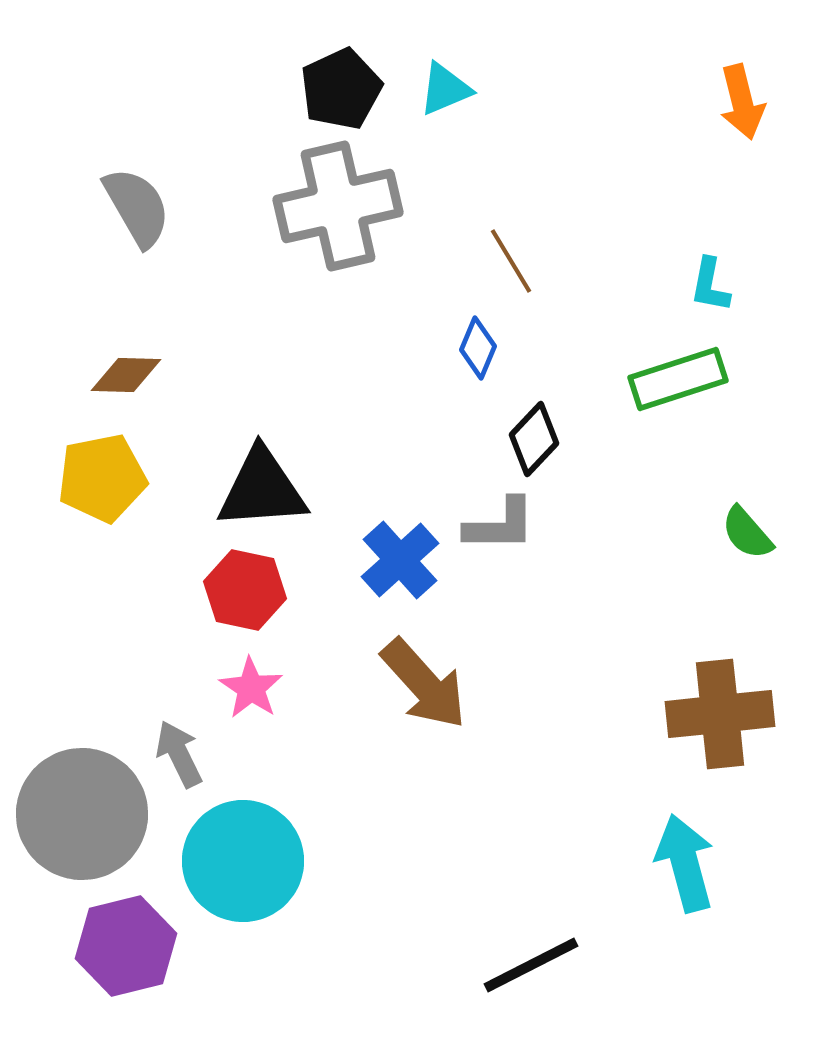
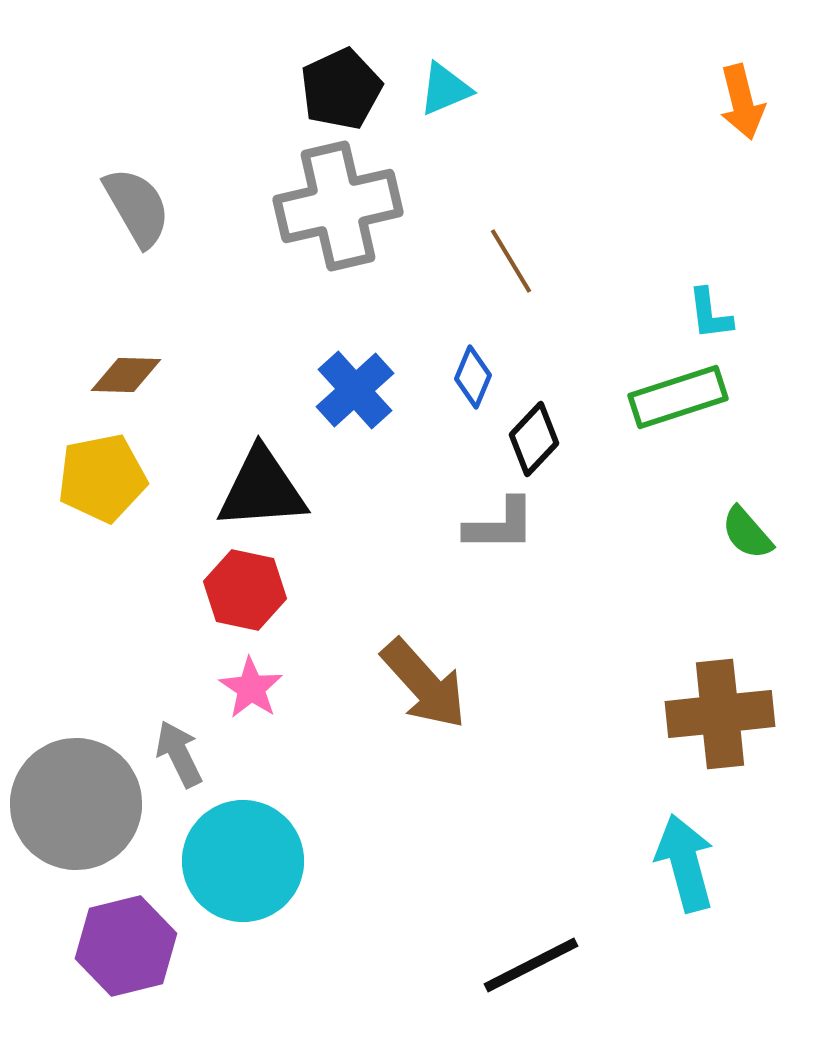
cyan L-shape: moved 29 px down; rotated 18 degrees counterclockwise
blue diamond: moved 5 px left, 29 px down
green rectangle: moved 18 px down
blue cross: moved 45 px left, 170 px up
gray circle: moved 6 px left, 10 px up
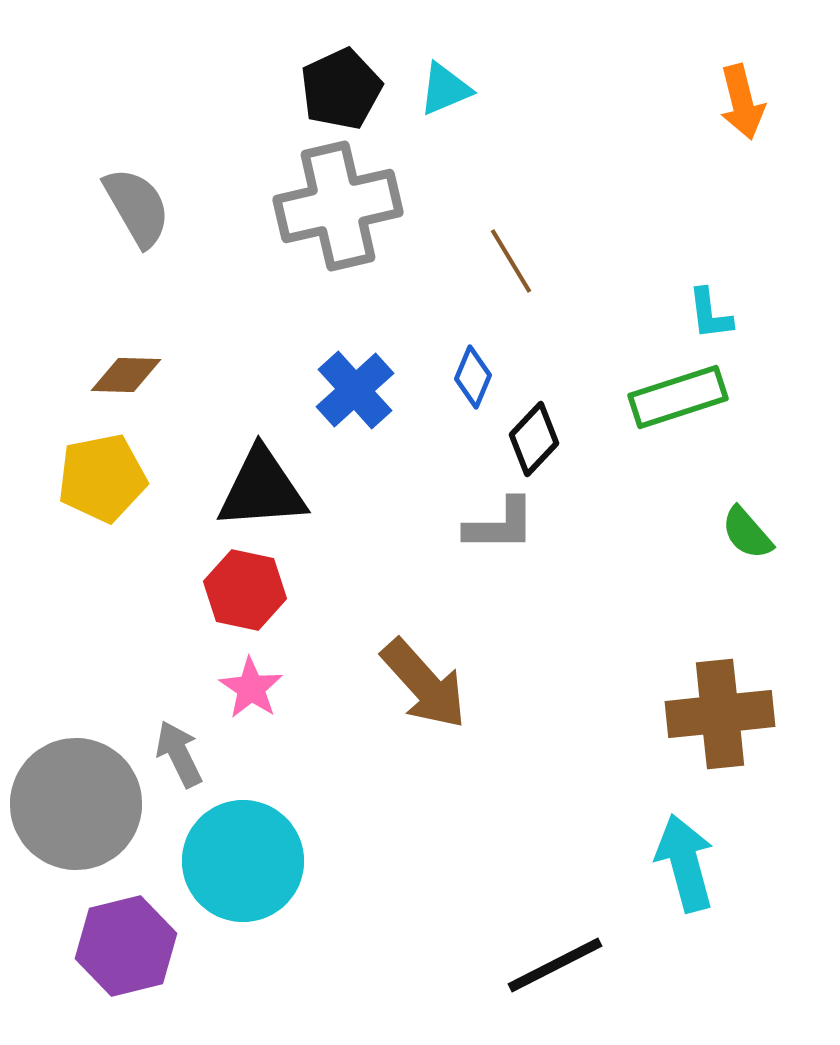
black line: moved 24 px right
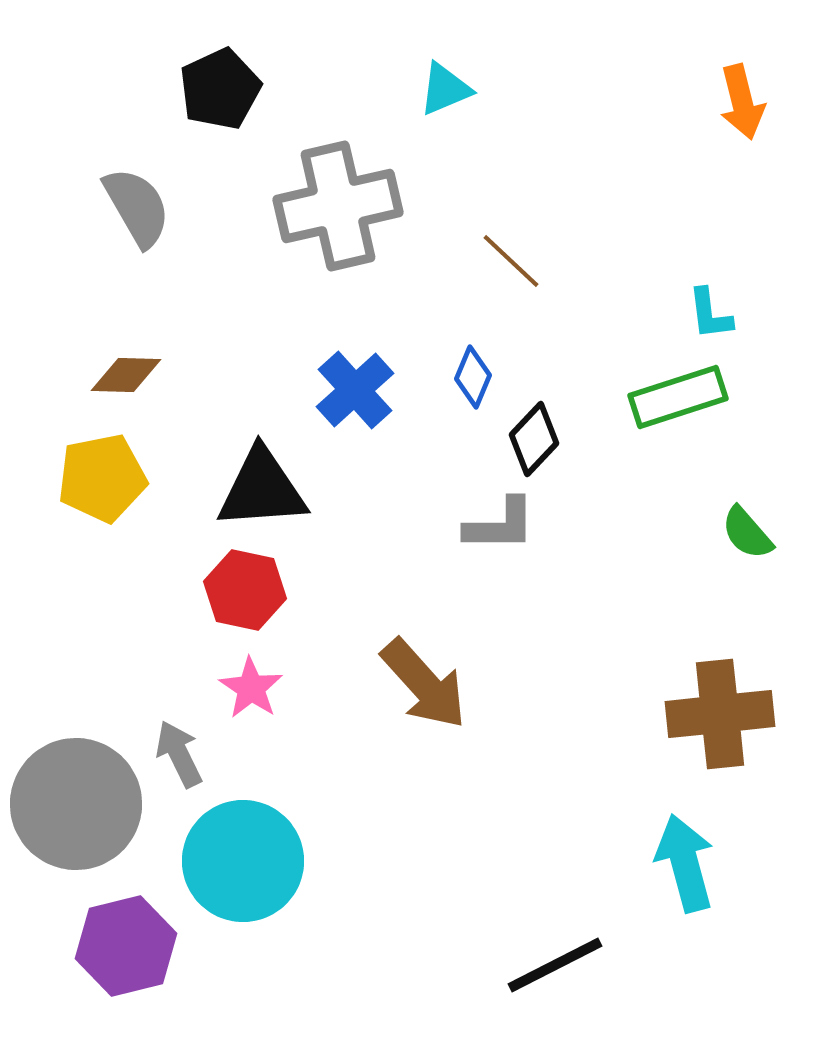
black pentagon: moved 121 px left
brown line: rotated 16 degrees counterclockwise
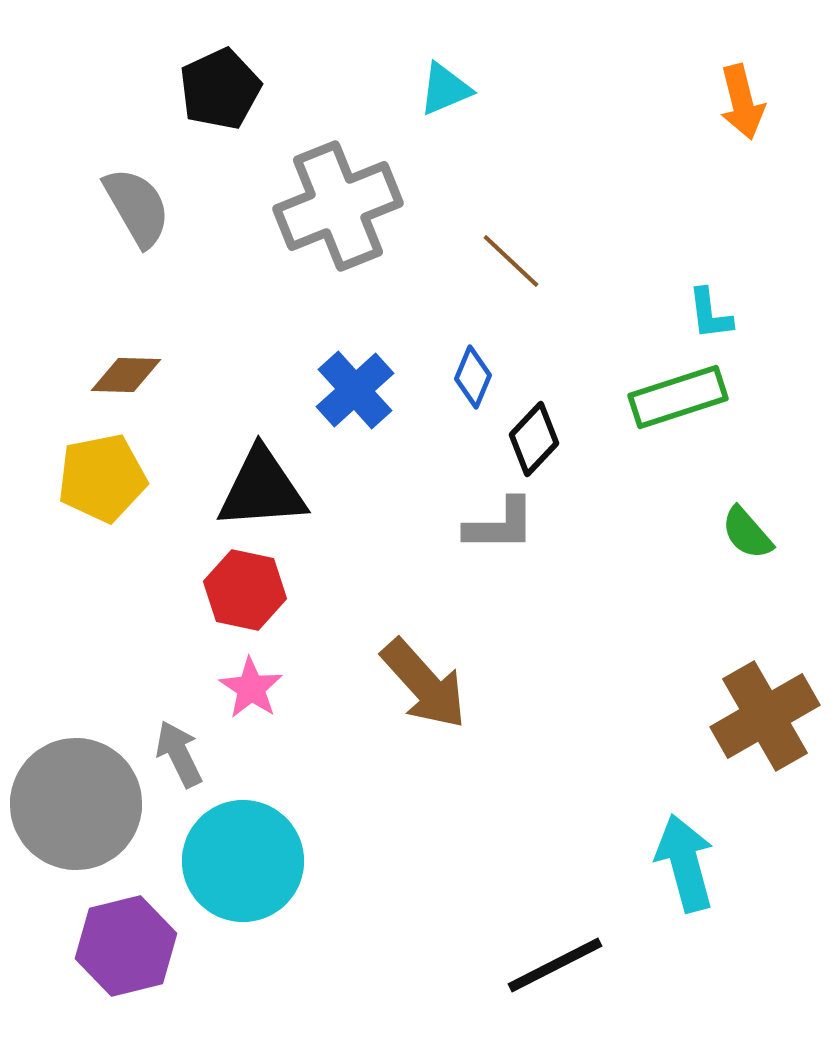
gray cross: rotated 9 degrees counterclockwise
brown cross: moved 45 px right, 2 px down; rotated 24 degrees counterclockwise
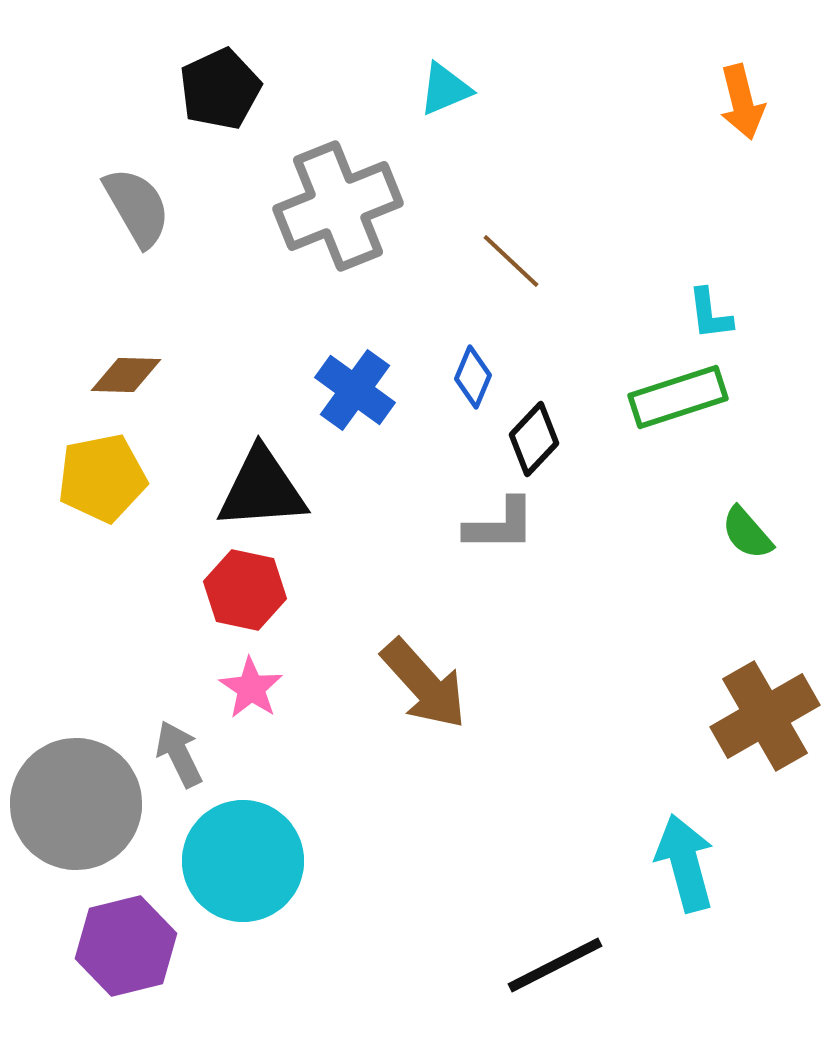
blue cross: rotated 12 degrees counterclockwise
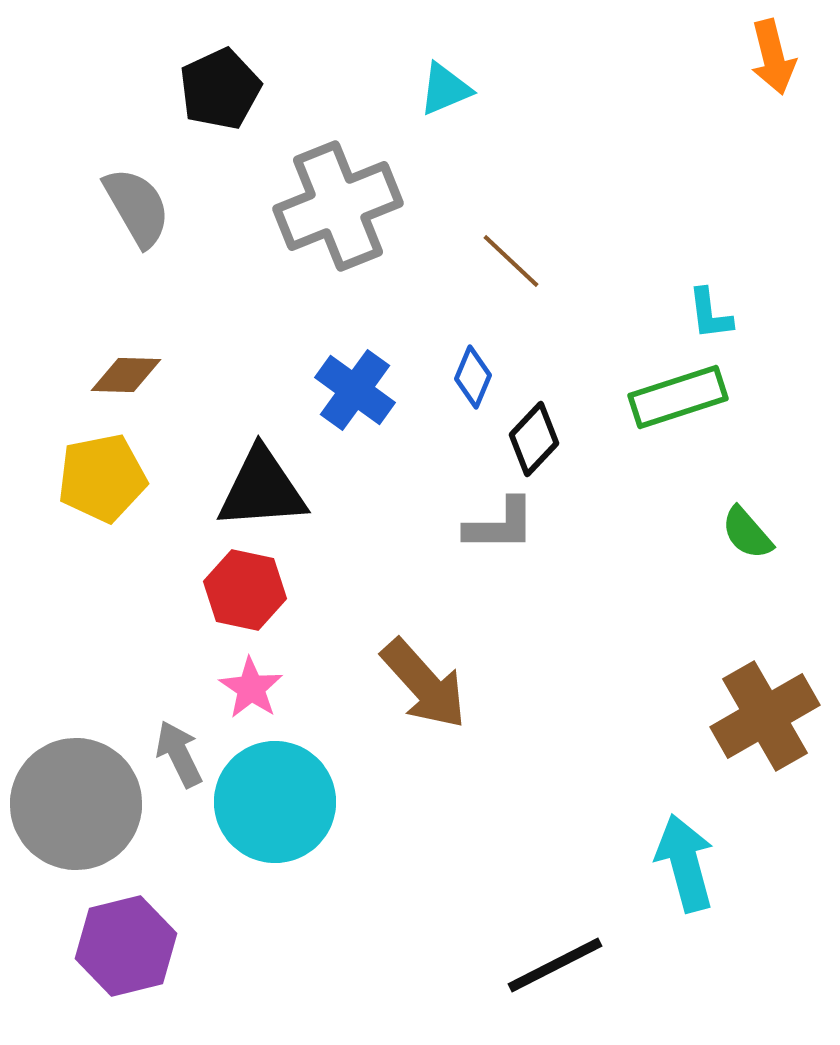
orange arrow: moved 31 px right, 45 px up
cyan circle: moved 32 px right, 59 px up
